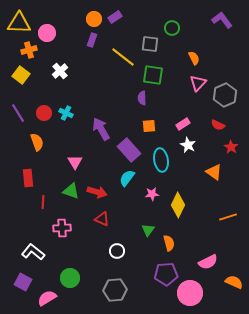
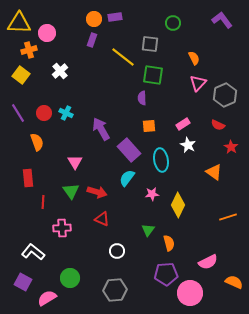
purple rectangle at (115, 17): rotated 24 degrees clockwise
green circle at (172, 28): moved 1 px right, 5 px up
green triangle at (71, 191): rotated 36 degrees clockwise
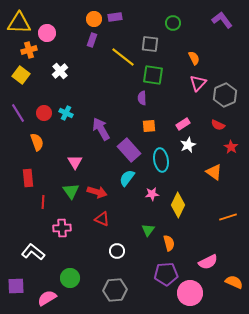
white star at (188, 145): rotated 21 degrees clockwise
purple square at (23, 282): moved 7 px left, 4 px down; rotated 30 degrees counterclockwise
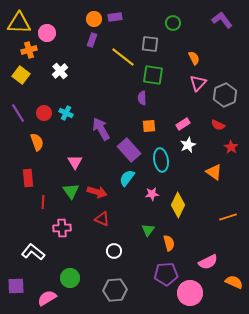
white circle at (117, 251): moved 3 px left
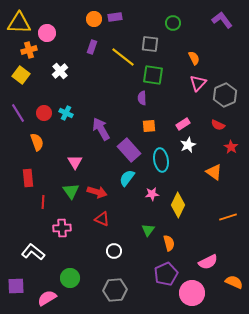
purple rectangle at (92, 40): moved 7 px down
purple pentagon at (166, 274): rotated 20 degrees counterclockwise
pink circle at (190, 293): moved 2 px right
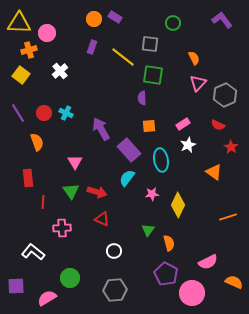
purple rectangle at (115, 17): rotated 40 degrees clockwise
purple pentagon at (166, 274): rotated 20 degrees counterclockwise
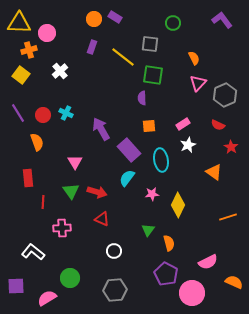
red circle at (44, 113): moved 1 px left, 2 px down
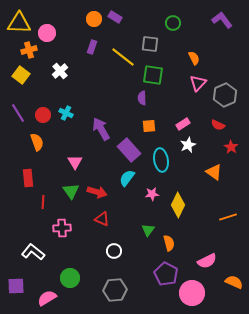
pink semicircle at (208, 262): moved 1 px left, 1 px up
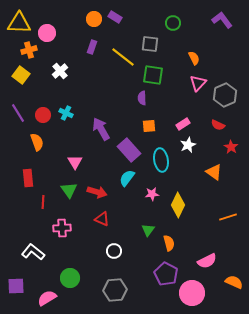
green triangle at (71, 191): moved 2 px left, 1 px up
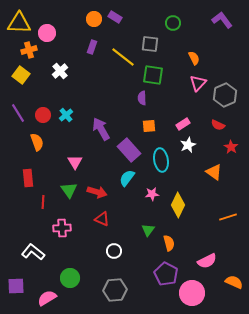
cyan cross at (66, 113): moved 2 px down; rotated 24 degrees clockwise
